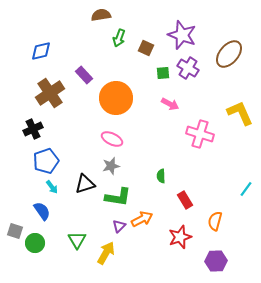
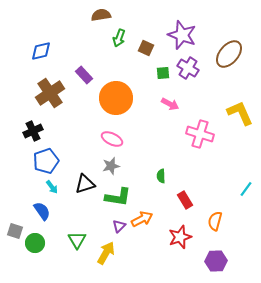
black cross: moved 2 px down
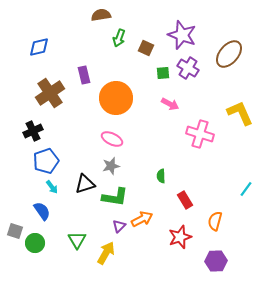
blue diamond: moved 2 px left, 4 px up
purple rectangle: rotated 30 degrees clockwise
green L-shape: moved 3 px left
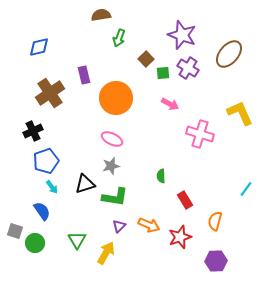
brown square: moved 11 px down; rotated 21 degrees clockwise
orange arrow: moved 7 px right, 6 px down; rotated 50 degrees clockwise
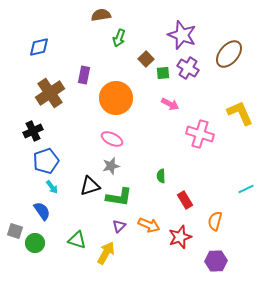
purple rectangle: rotated 24 degrees clockwise
black triangle: moved 5 px right, 2 px down
cyan line: rotated 28 degrees clockwise
green L-shape: moved 4 px right
green triangle: rotated 42 degrees counterclockwise
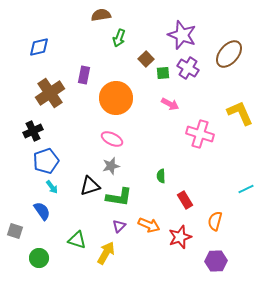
green circle: moved 4 px right, 15 px down
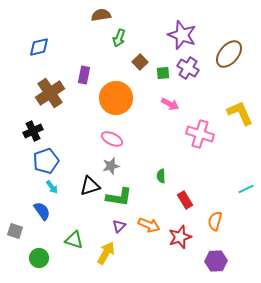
brown square: moved 6 px left, 3 px down
green triangle: moved 3 px left
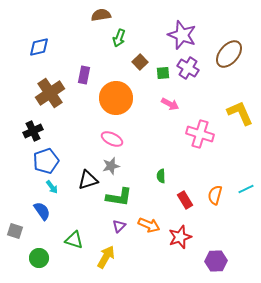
black triangle: moved 2 px left, 6 px up
orange semicircle: moved 26 px up
yellow arrow: moved 4 px down
